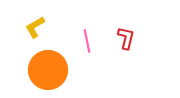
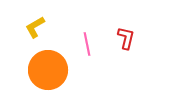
pink line: moved 3 px down
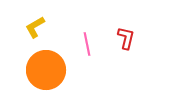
orange circle: moved 2 px left
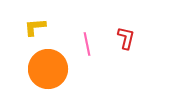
yellow L-shape: rotated 25 degrees clockwise
orange circle: moved 2 px right, 1 px up
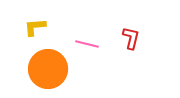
red L-shape: moved 5 px right
pink line: rotated 65 degrees counterclockwise
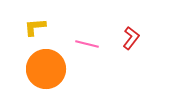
red L-shape: rotated 25 degrees clockwise
orange circle: moved 2 px left
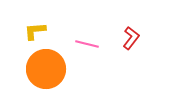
yellow L-shape: moved 4 px down
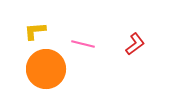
red L-shape: moved 4 px right, 6 px down; rotated 15 degrees clockwise
pink line: moved 4 px left
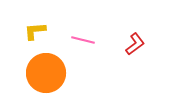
pink line: moved 4 px up
orange circle: moved 4 px down
